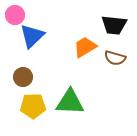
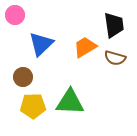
black trapezoid: rotated 104 degrees counterclockwise
blue triangle: moved 9 px right, 8 px down
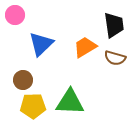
brown circle: moved 3 px down
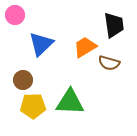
brown semicircle: moved 6 px left, 5 px down
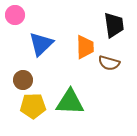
orange trapezoid: rotated 120 degrees clockwise
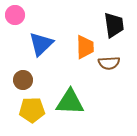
brown semicircle: rotated 20 degrees counterclockwise
yellow pentagon: moved 1 px left, 4 px down
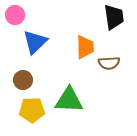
black trapezoid: moved 8 px up
blue triangle: moved 6 px left, 2 px up
green triangle: moved 1 px left, 2 px up
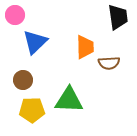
black trapezoid: moved 4 px right
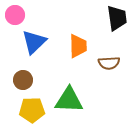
black trapezoid: moved 1 px left, 1 px down
blue triangle: moved 1 px left
orange trapezoid: moved 7 px left, 1 px up
